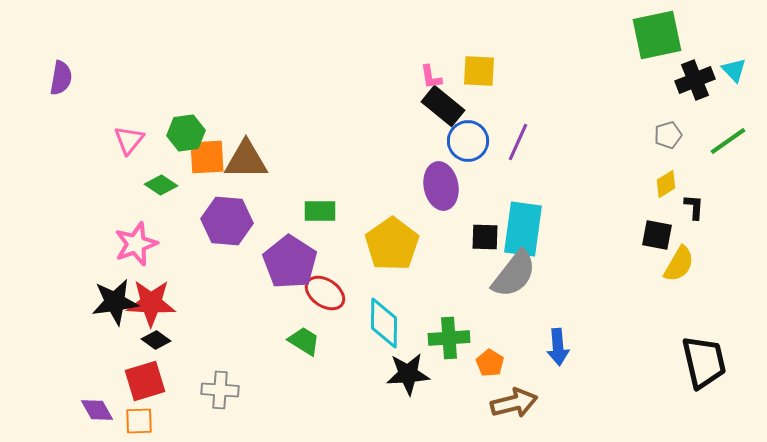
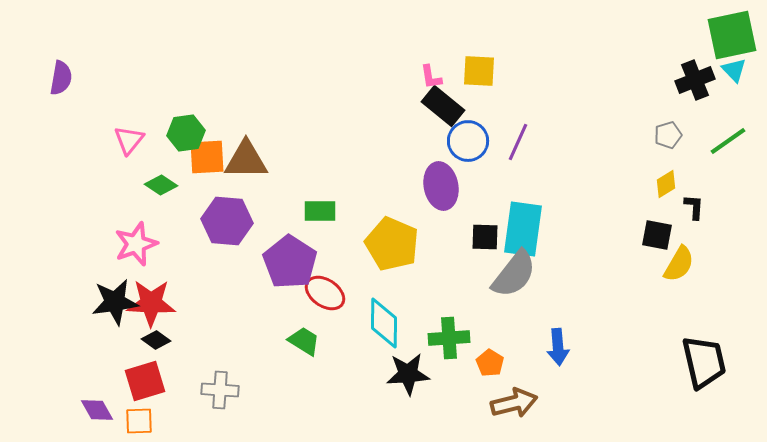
green square at (657, 35): moved 75 px right
yellow pentagon at (392, 244): rotated 14 degrees counterclockwise
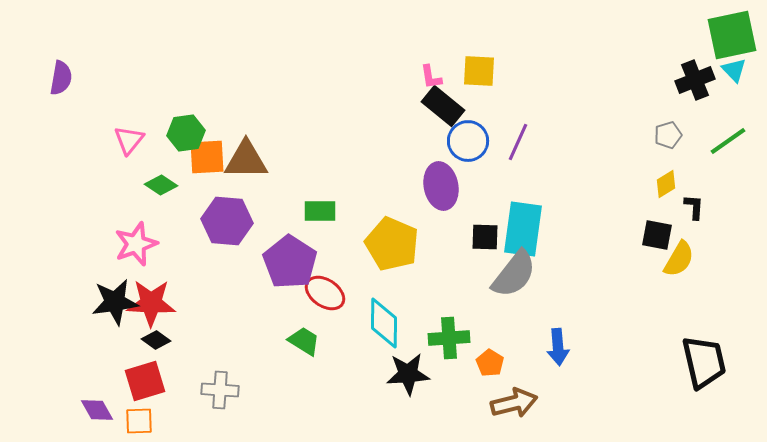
yellow semicircle at (679, 264): moved 5 px up
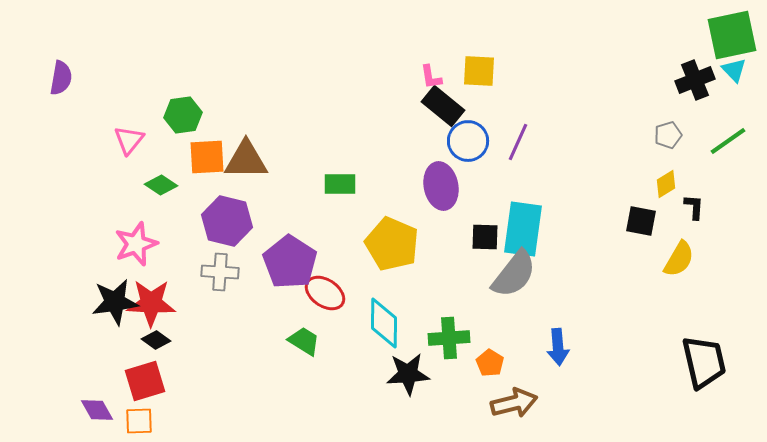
green hexagon at (186, 133): moved 3 px left, 18 px up
green rectangle at (320, 211): moved 20 px right, 27 px up
purple hexagon at (227, 221): rotated 9 degrees clockwise
black square at (657, 235): moved 16 px left, 14 px up
gray cross at (220, 390): moved 118 px up
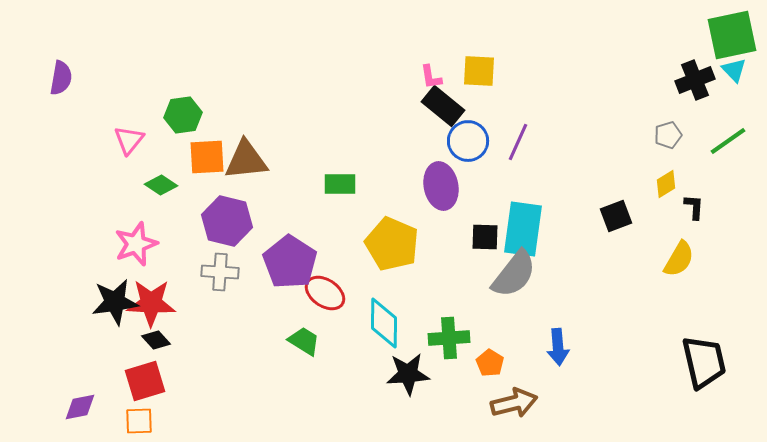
brown triangle at (246, 160): rotated 6 degrees counterclockwise
black square at (641, 221): moved 25 px left, 5 px up; rotated 32 degrees counterclockwise
black diamond at (156, 340): rotated 12 degrees clockwise
purple diamond at (97, 410): moved 17 px left, 3 px up; rotated 72 degrees counterclockwise
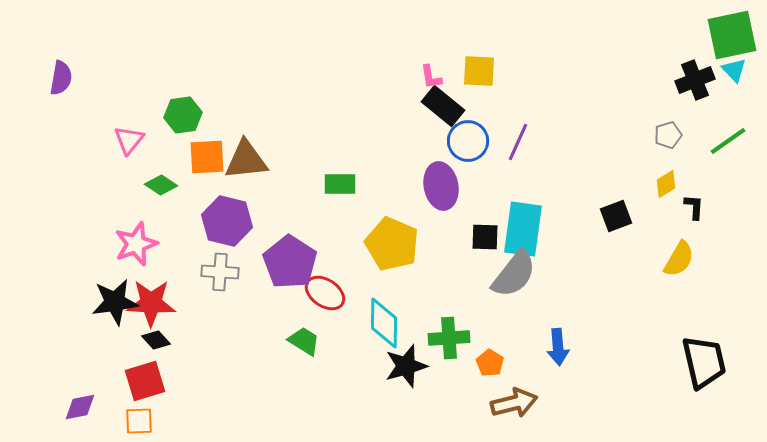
black star at (408, 374): moved 2 px left, 8 px up; rotated 12 degrees counterclockwise
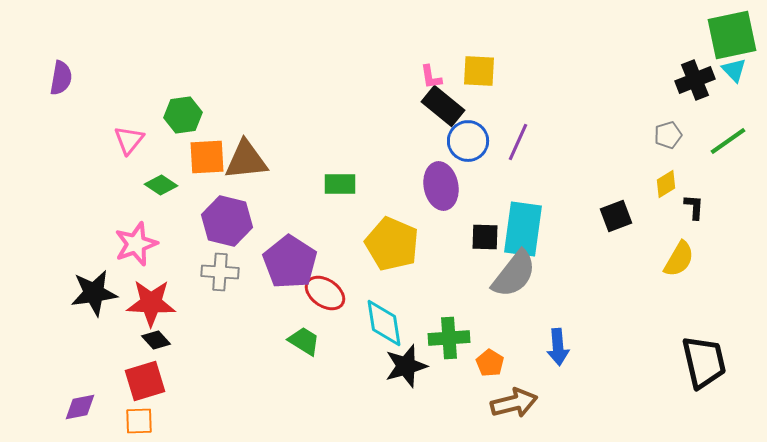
black star at (115, 302): moved 21 px left, 9 px up
cyan diamond at (384, 323): rotated 9 degrees counterclockwise
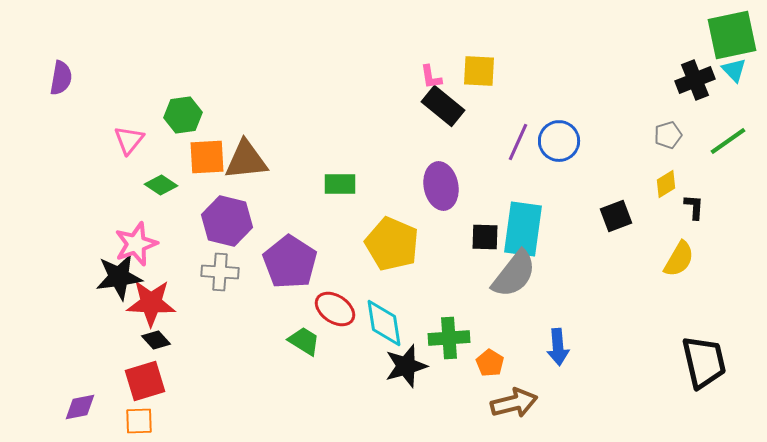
blue circle at (468, 141): moved 91 px right
black star at (94, 293): moved 25 px right, 16 px up
red ellipse at (325, 293): moved 10 px right, 16 px down
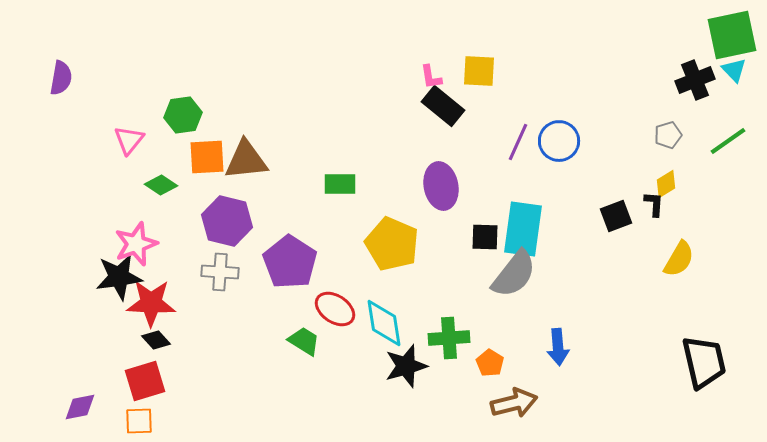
black L-shape at (694, 207): moved 40 px left, 3 px up
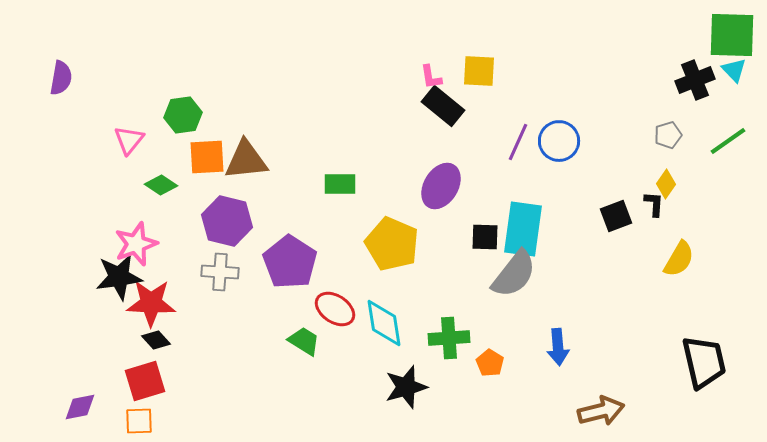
green square at (732, 35): rotated 14 degrees clockwise
yellow diamond at (666, 184): rotated 24 degrees counterclockwise
purple ellipse at (441, 186): rotated 42 degrees clockwise
black star at (406, 366): moved 21 px down
brown arrow at (514, 403): moved 87 px right, 8 px down
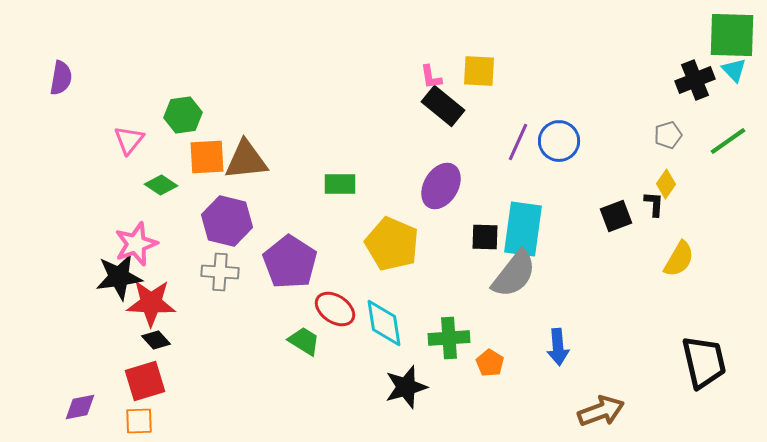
brown arrow at (601, 411): rotated 6 degrees counterclockwise
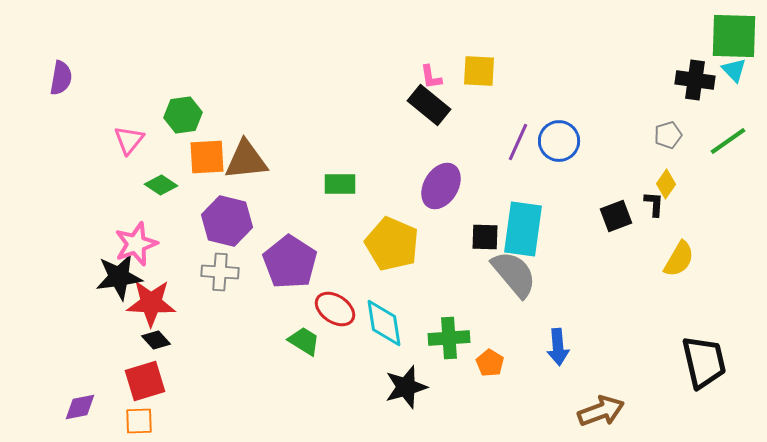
green square at (732, 35): moved 2 px right, 1 px down
black cross at (695, 80): rotated 30 degrees clockwise
black rectangle at (443, 106): moved 14 px left, 1 px up
gray semicircle at (514, 274): rotated 78 degrees counterclockwise
